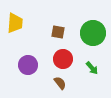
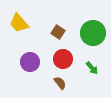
yellow trapezoid: moved 4 px right; rotated 135 degrees clockwise
brown square: rotated 24 degrees clockwise
purple circle: moved 2 px right, 3 px up
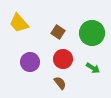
green circle: moved 1 px left
green arrow: moved 1 px right; rotated 16 degrees counterclockwise
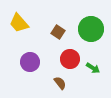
green circle: moved 1 px left, 4 px up
red circle: moved 7 px right
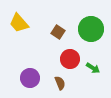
purple circle: moved 16 px down
brown semicircle: rotated 16 degrees clockwise
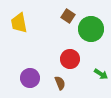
yellow trapezoid: rotated 30 degrees clockwise
brown square: moved 10 px right, 16 px up
green arrow: moved 8 px right, 6 px down
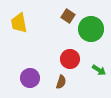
green arrow: moved 2 px left, 4 px up
brown semicircle: moved 1 px right, 1 px up; rotated 40 degrees clockwise
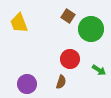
yellow trapezoid: rotated 10 degrees counterclockwise
purple circle: moved 3 px left, 6 px down
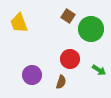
purple circle: moved 5 px right, 9 px up
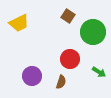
yellow trapezoid: rotated 95 degrees counterclockwise
green circle: moved 2 px right, 3 px down
green arrow: moved 2 px down
purple circle: moved 1 px down
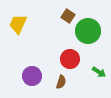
yellow trapezoid: moved 1 px left, 1 px down; rotated 140 degrees clockwise
green circle: moved 5 px left, 1 px up
